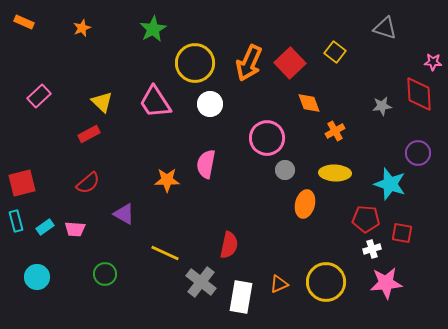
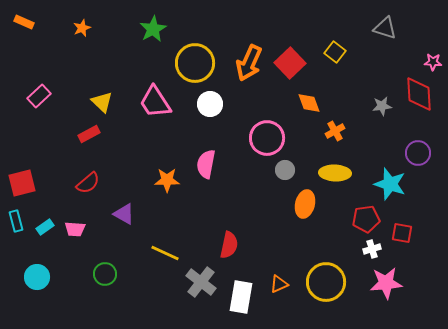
red pentagon at (366, 219): rotated 12 degrees counterclockwise
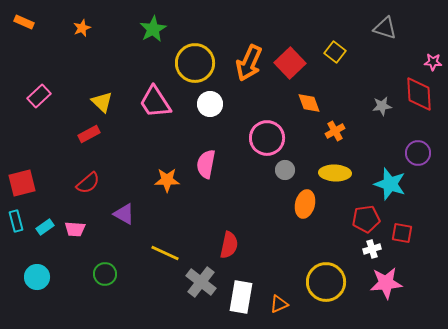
orange triangle at (279, 284): moved 20 px down
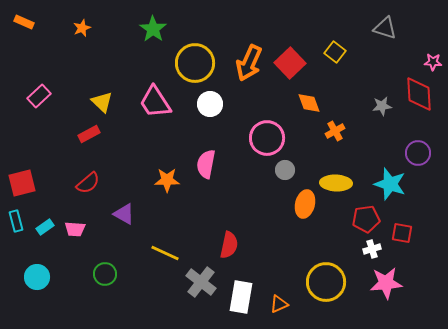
green star at (153, 29): rotated 8 degrees counterclockwise
yellow ellipse at (335, 173): moved 1 px right, 10 px down
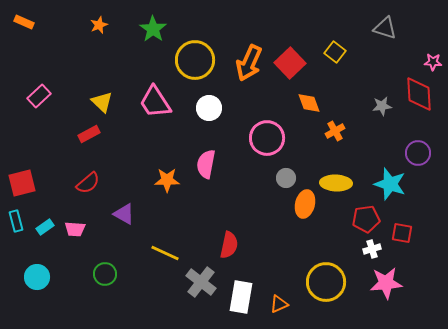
orange star at (82, 28): moved 17 px right, 3 px up
yellow circle at (195, 63): moved 3 px up
white circle at (210, 104): moved 1 px left, 4 px down
gray circle at (285, 170): moved 1 px right, 8 px down
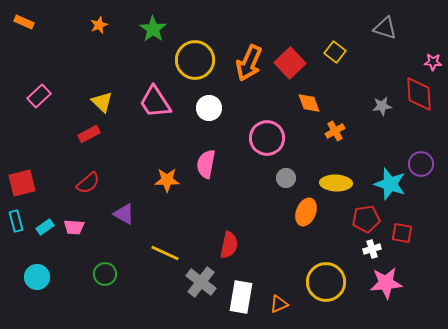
purple circle at (418, 153): moved 3 px right, 11 px down
orange ellipse at (305, 204): moved 1 px right, 8 px down; rotated 8 degrees clockwise
pink trapezoid at (75, 229): moved 1 px left, 2 px up
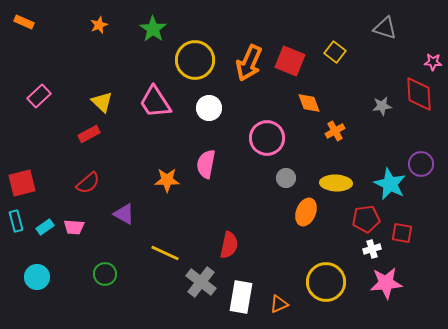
red square at (290, 63): moved 2 px up; rotated 24 degrees counterclockwise
cyan star at (390, 184): rotated 8 degrees clockwise
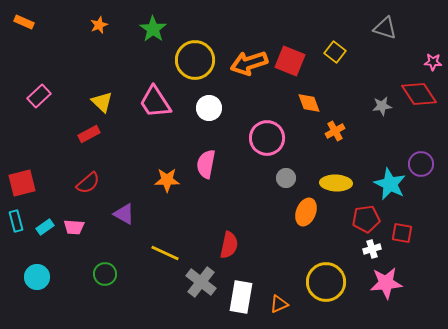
orange arrow at (249, 63): rotated 48 degrees clockwise
red diamond at (419, 94): rotated 30 degrees counterclockwise
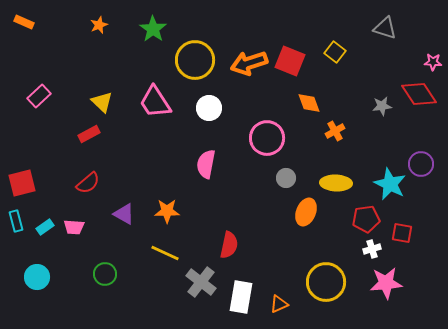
orange star at (167, 180): moved 31 px down
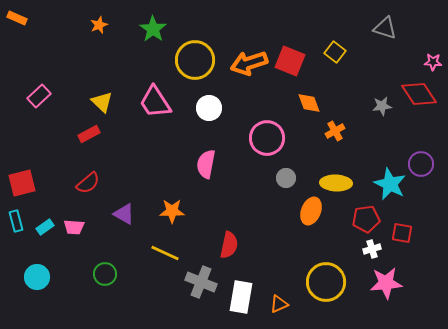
orange rectangle at (24, 22): moved 7 px left, 4 px up
orange star at (167, 211): moved 5 px right
orange ellipse at (306, 212): moved 5 px right, 1 px up
gray cross at (201, 282): rotated 16 degrees counterclockwise
